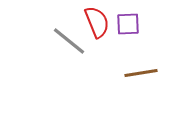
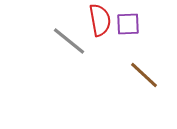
red semicircle: moved 3 px right, 2 px up; rotated 12 degrees clockwise
brown line: moved 3 px right, 2 px down; rotated 52 degrees clockwise
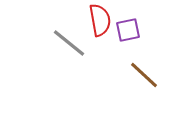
purple square: moved 6 px down; rotated 10 degrees counterclockwise
gray line: moved 2 px down
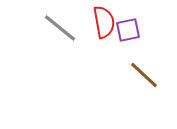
red semicircle: moved 4 px right, 2 px down
gray line: moved 9 px left, 15 px up
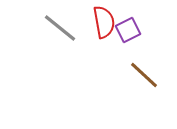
purple square: rotated 15 degrees counterclockwise
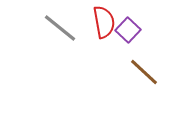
purple square: rotated 20 degrees counterclockwise
brown line: moved 3 px up
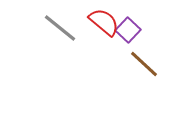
red semicircle: rotated 40 degrees counterclockwise
brown line: moved 8 px up
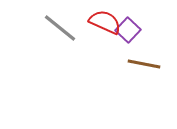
red semicircle: moved 1 px right; rotated 16 degrees counterclockwise
brown line: rotated 32 degrees counterclockwise
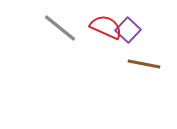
red semicircle: moved 1 px right, 5 px down
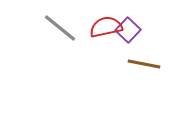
red semicircle: rotated 36 degrees counterclockwise
